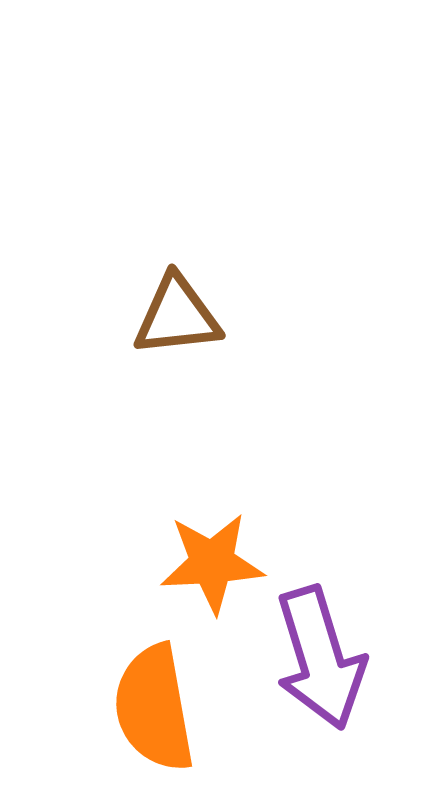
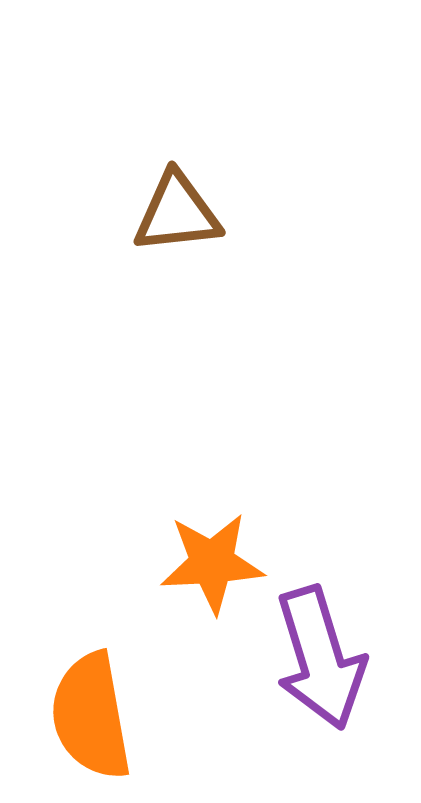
brown triangle: moved 103 px up
orange semicircle: moved 63 px left, 8 px down
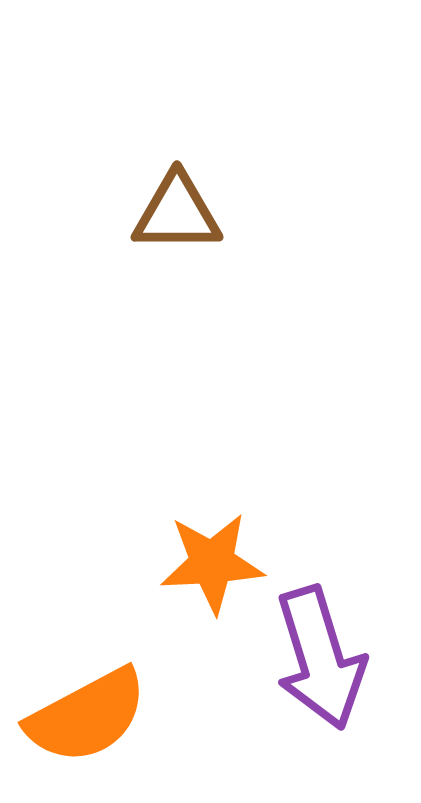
brown triangle: rotated 6 degrees clockwise
orange semicircle: moved 4 px left; rotated 108 degrees counterclockwise
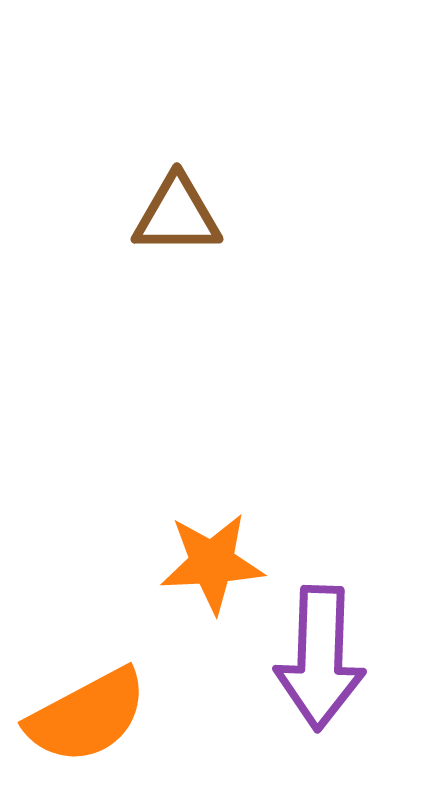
brown triangle: moved 2 px down
purple arrow: rotated 19 degrees clockwise
